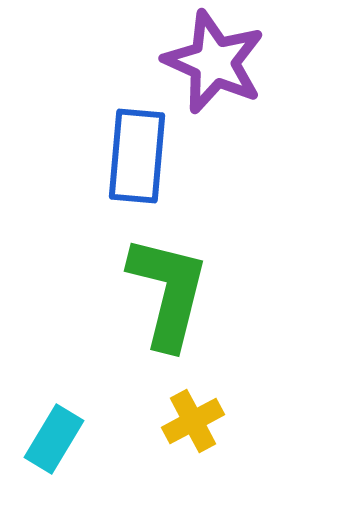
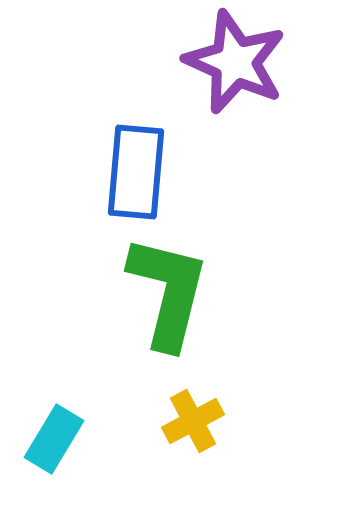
purple star: moved 21 px right
blue rectangle: moved 1 px left, 16 px down
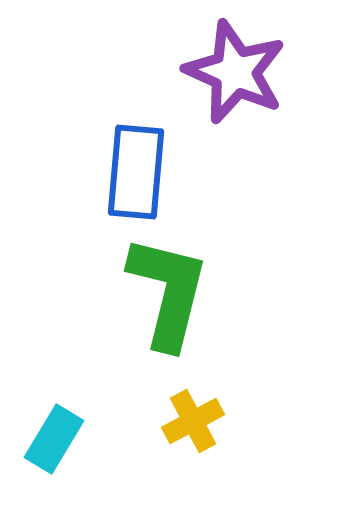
purple star: moved 10 px down
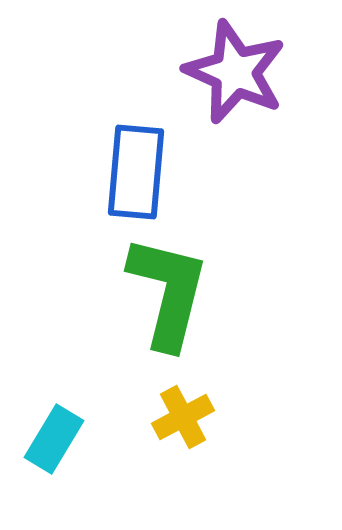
yellow cross: moved 10 px left, 4 px up
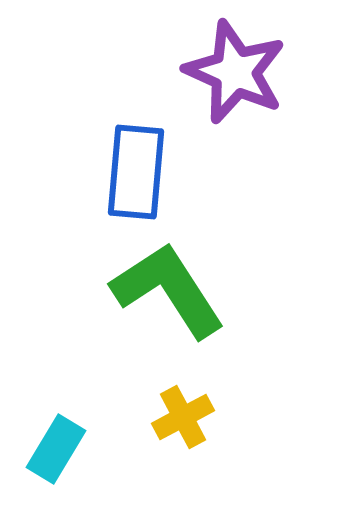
green L-shape: moved 2 px up; rotated 47 degrees counterclockwise
cyan rectangle: moved 2 px right, 10 px down
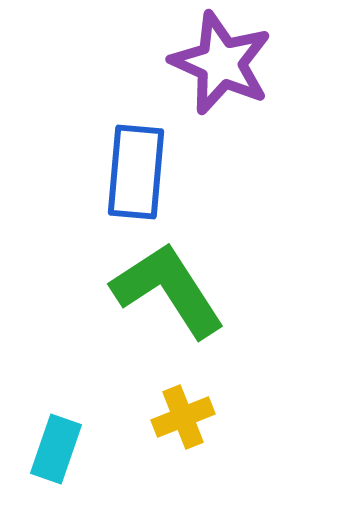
purple star: moved 14 px left, 9 px up
yellow cross: rotated 6 degrees clockwise
cyan rectangle: rotated 12 degrees counterclockwise
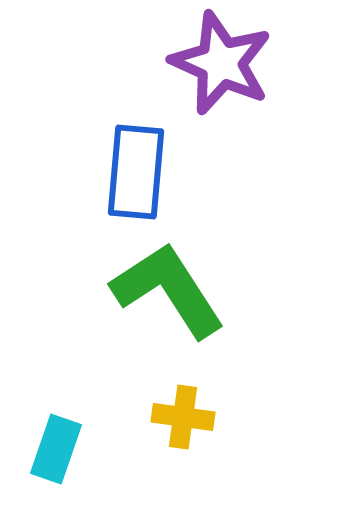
yellow cross: rotated 30 degrees clockwise
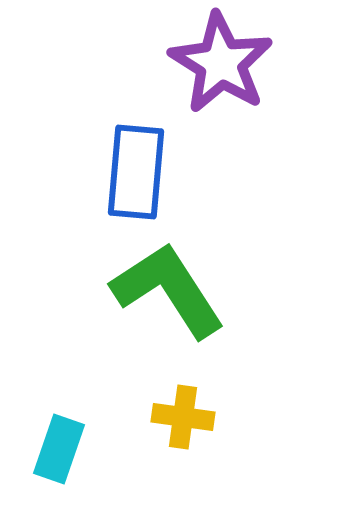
purple star: rotated 8 degrees clockwise
cyan rectangle: moved 3 px right
